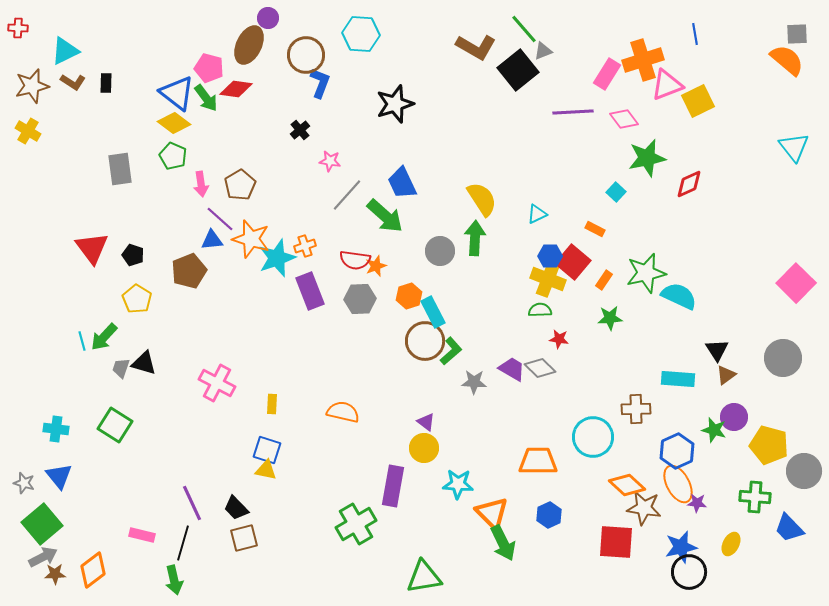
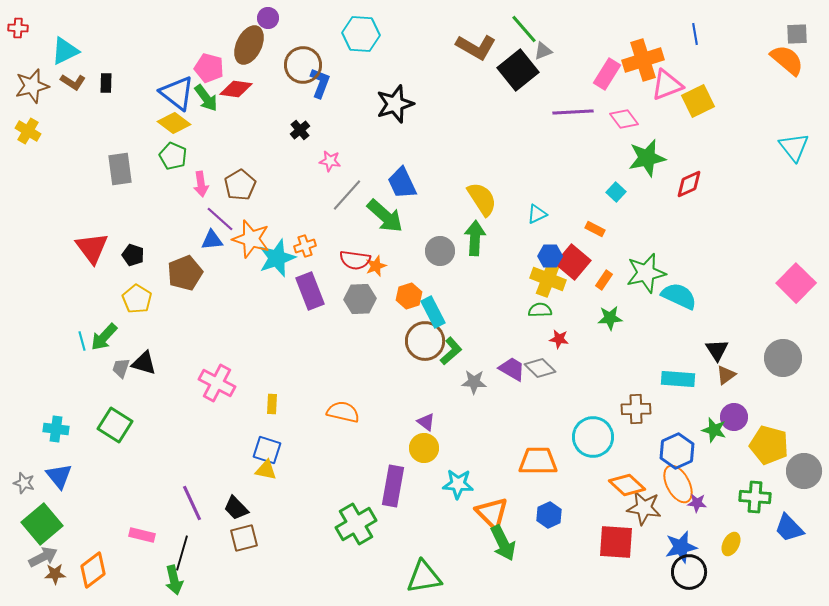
brown circle at (306, 55): moved 3 px left, 10 px down
brown pentagon at (189, 271): moved 4 px left, 2 px down
black line at (183, 543): moved 1 px left, 10 px down
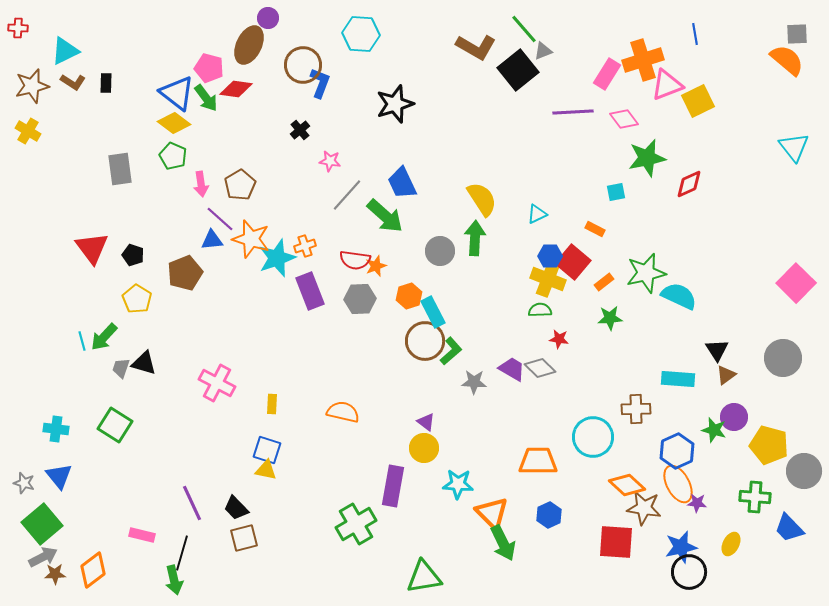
cyan square at (616, 192): rotated 36 degrees clockwise
orange rectangle at (604, 280): moved 2 px down; rotated 18 degrees clockwise
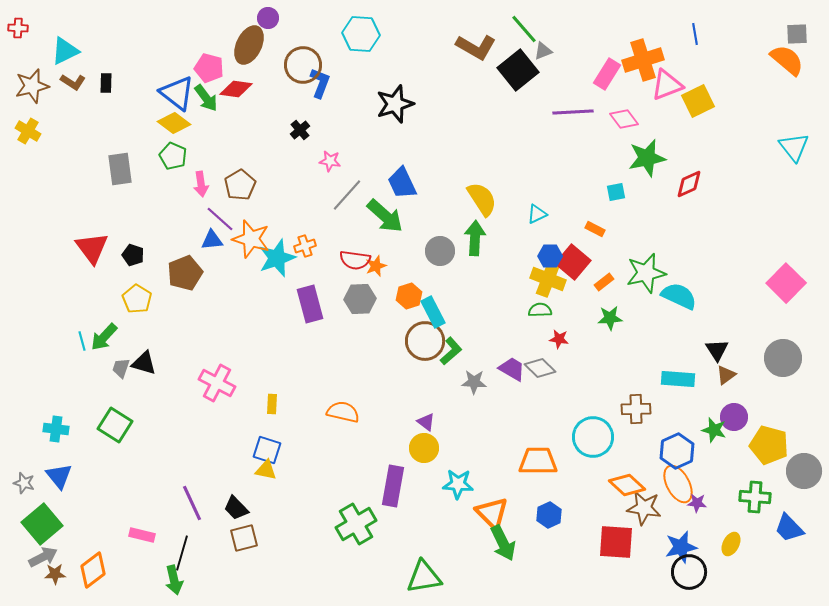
pink square at (796, 283): moved 10 px left
purple rectangle at (310, 291): moved 13 px down; rotated 6 degrees clockwise
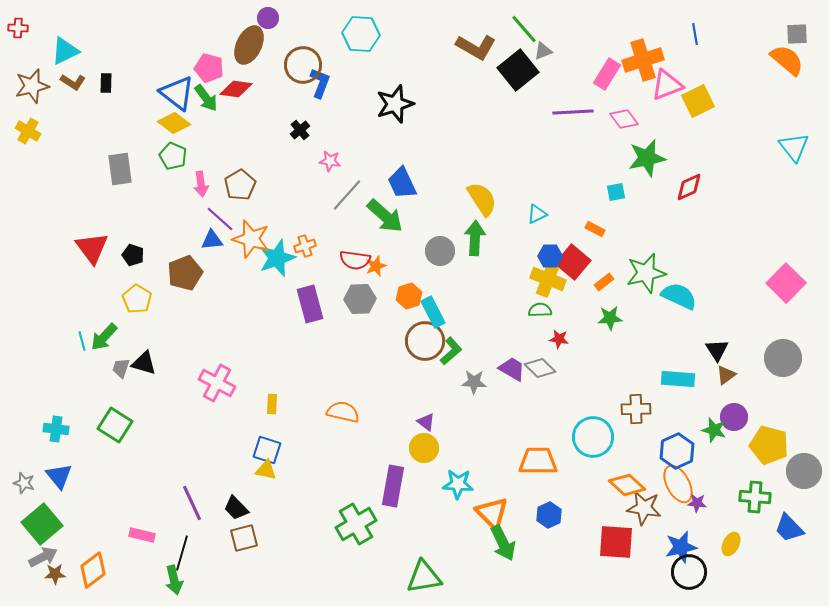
red diamond at (689, 184): moved 3 px down
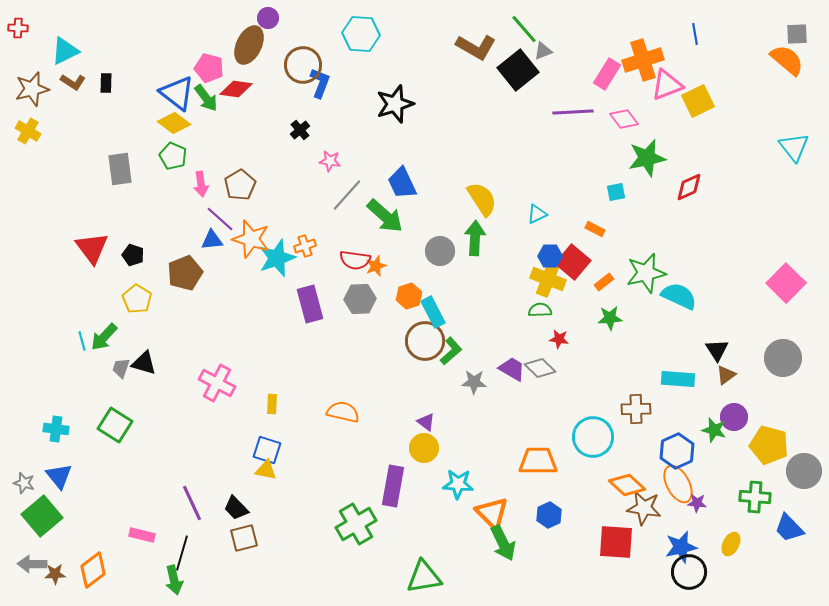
brown star at (32, 86): moved 3 px down
green square at (42, 524): moved 8 px up
gray arrow at (43, 557): moved 11 px left, 7 px down; rotated 152 degrees counterclockwise
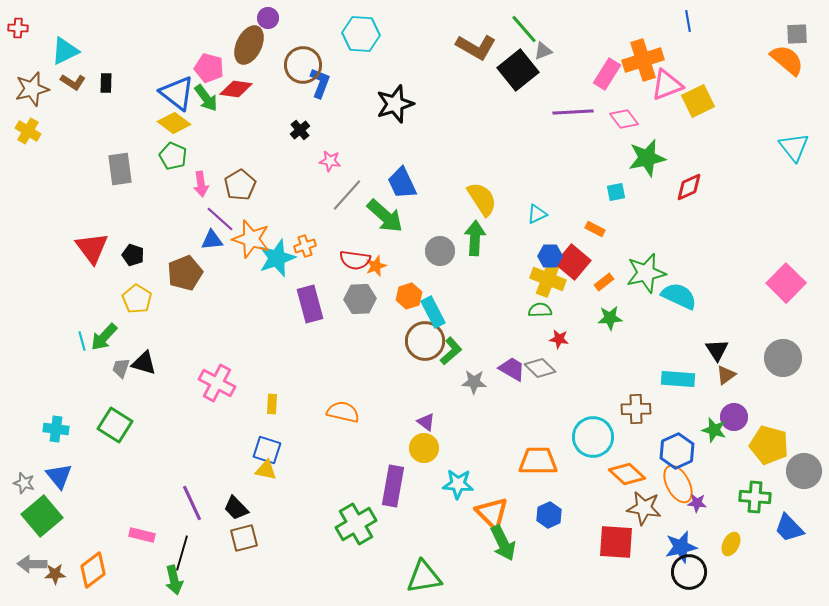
blue line at (695, 34): moved 7 px left, 13 px up
orange diamond at (627, 485): moved 11 px up
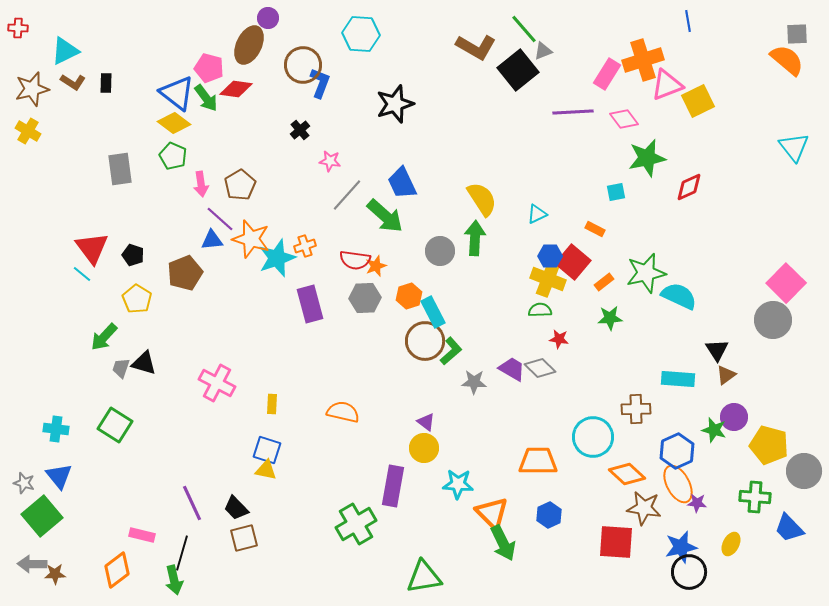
gray hexagon at (360, 299): moved 5 px right, 1 px up
cyan line at (82, 341): moved 67 px up; rotated 36 degrees counterclockwise
gray circle at (783, 358): moved 10 px left, 38 px up
orange diamond at (93, 570): moved 24 px right
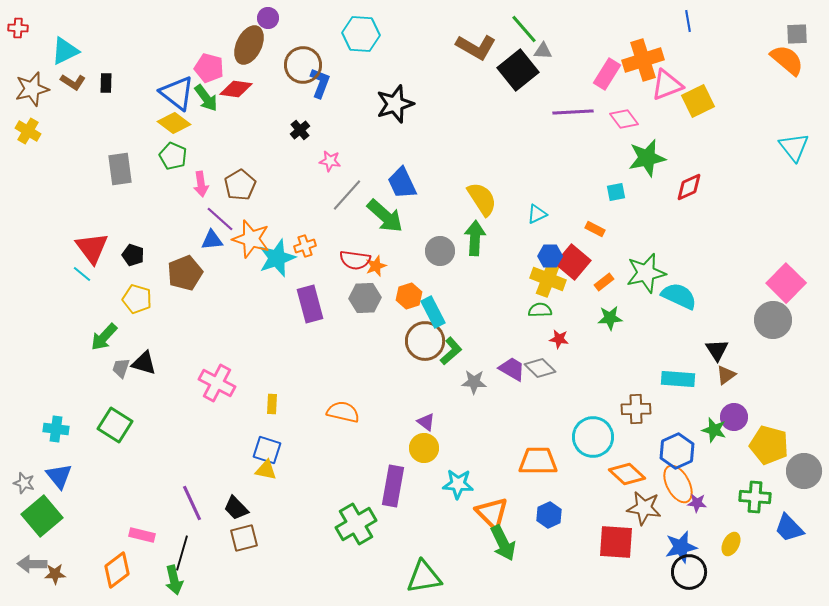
gray triangle at (543, 51): rotated 24 degrees clockwise
yellow pentagon at (137, 299): rotated 16 degrees counterclockwise
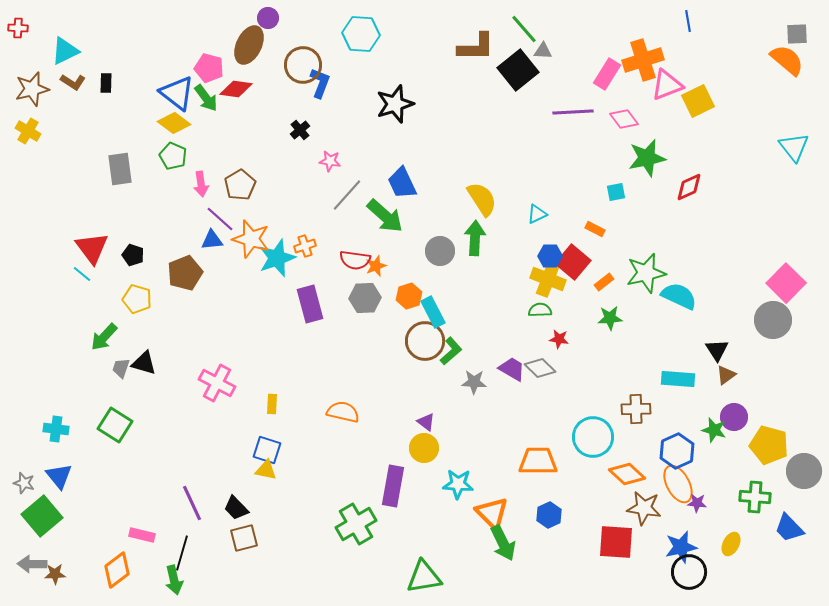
brown L-shape at (476, 47): rotated 30 degrees counterclockwise
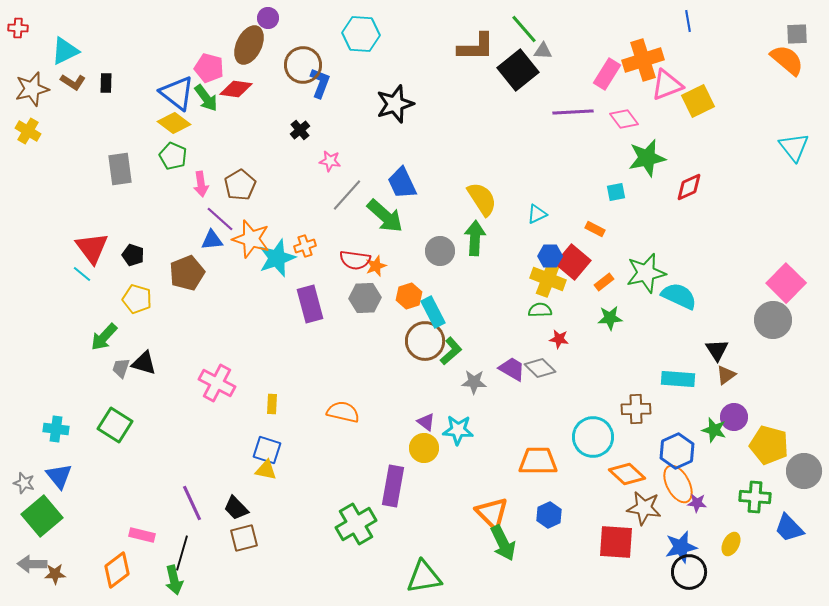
brown pentagon at (185, 273): moved 2 px right
cyan star at (458, 484): moved 54 px up
